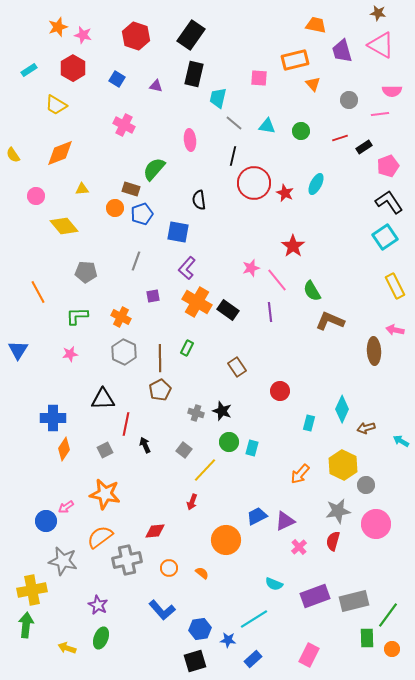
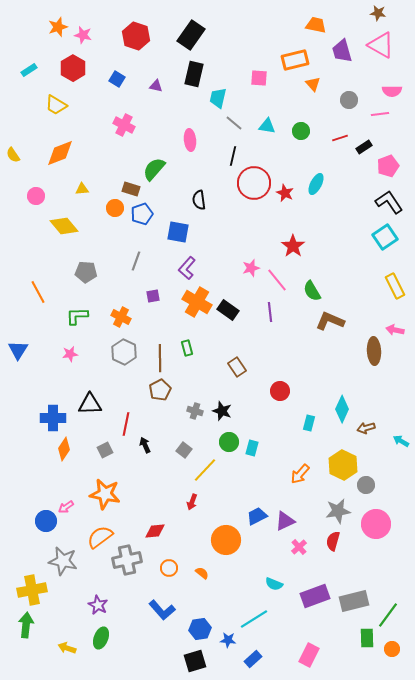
green rectangle at (187, 348): rotated 42 degrees counterclockwise
black triangle at (103, 399): moved 13 px left, 5 px down
gray cross at (196, 413): moved 1 px left, 2 px up
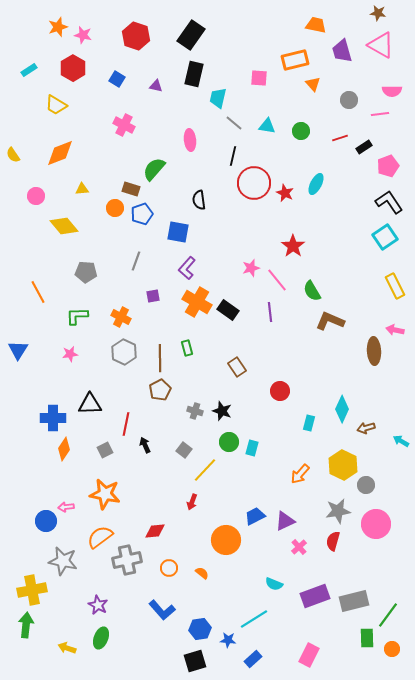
pink arrow at (66, 507): rotated 28 degrees clockwise
blue trapezoid at (257, 516): moved 2 px left
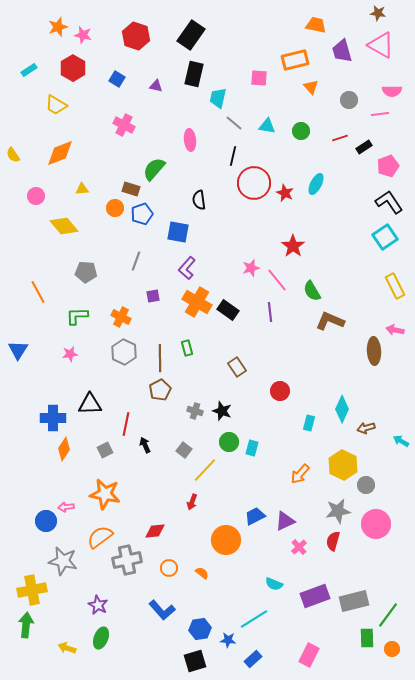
orange triangle at (313, 84): moved 2 px left, 3 px down
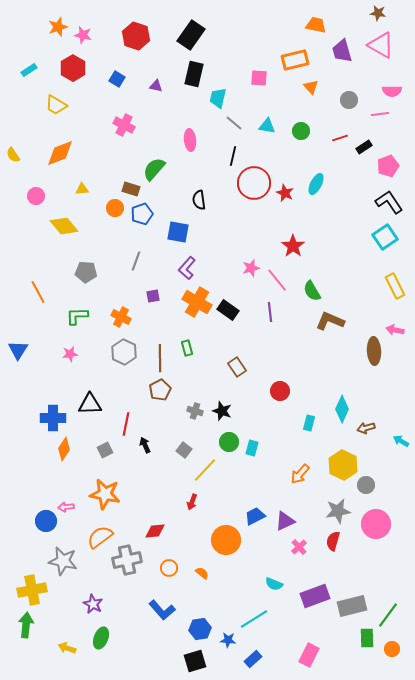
gray rectangle at (354, 601): moved 2 px left, 5 px down
purple star at (98, 605): moved 5 px left, 1 px up
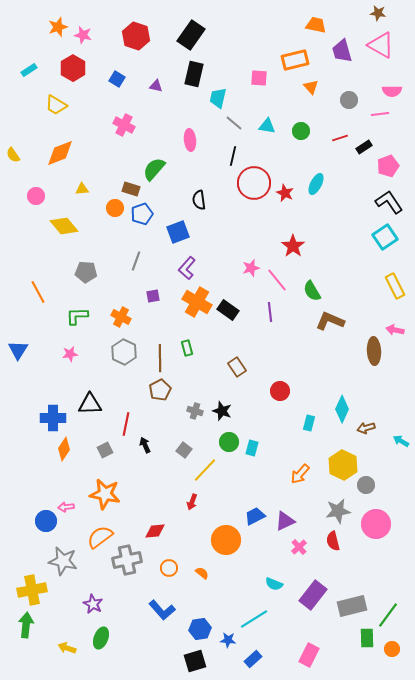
blue square at (178, 232): rotated 30 degrees counterclockwise
red semicircle at (333, 541): rotated 30 degrees counterclockwise
purple rectangle at (315, 596): moved 2 px left, 1 px up; rotated 32 degrees counterclockwise
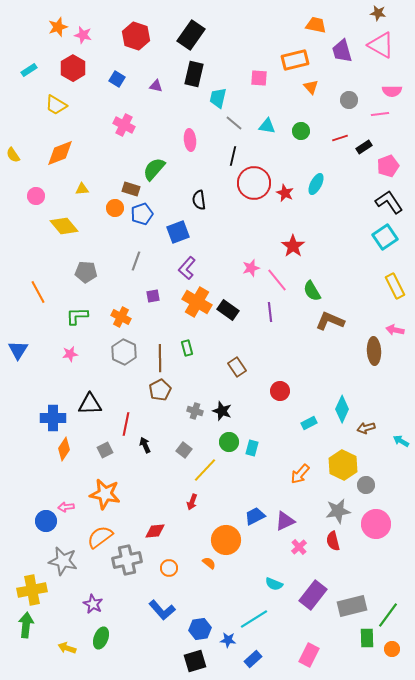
cyan rectangle at (309, 423): rotated 49 degrees clockwise
orange semicircle at (202, 573): moved 7 px right, 10 px up
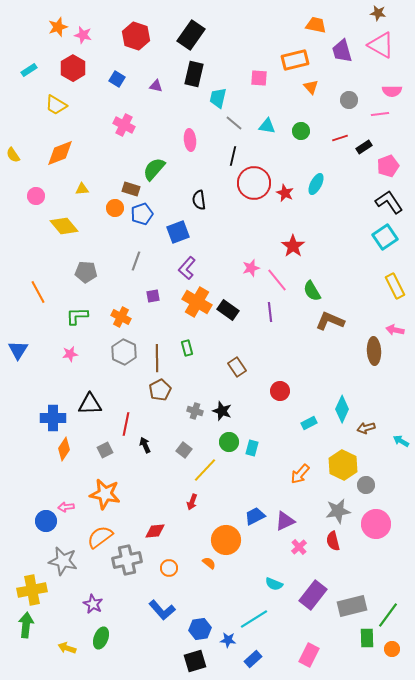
brown line at (160, 358): moved 3 px left
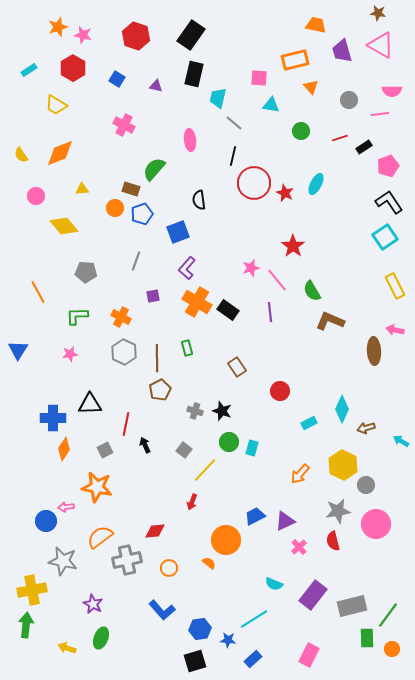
cyan triangle at (267, 126): moved 4 px right, 21 px up
yellow semicircle at (13, 155): moved 8 px right
orange star at (105, 494): moved 8 px left, 7 px up
